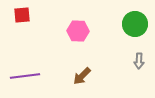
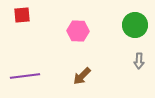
green circle: moved 1 px down
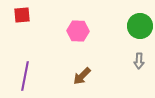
green circle: moved 5 px right, 1 px down
purple line: rotated 72 degrees counterclockwise
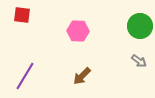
red square: rotated 12 degrees clockwise
gray arrow: rotated 56 degrees counterclockwise
purple line: rotated 20 degrees clockwise
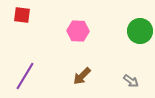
green circle: moved 5 px down
gray arrow: moved 8 px left, 20 px down
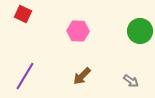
red square: moved 1 px right, 1 px up; rotated 18 degrees clockwise
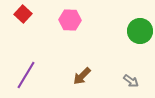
red square: rotated 18 degrees clockwise
pink hexagon: moved 8 px left, 11 px up
purple line: moved 1 px right, 1 px up
